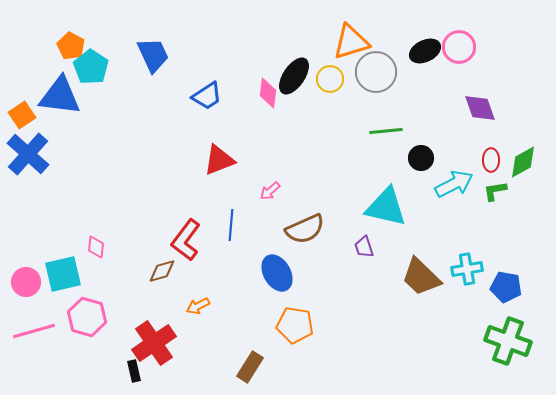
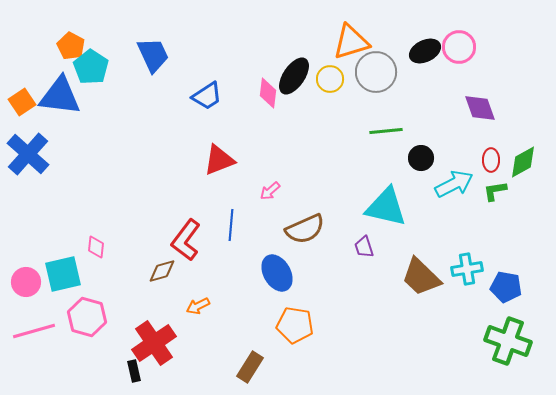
orange square at (22, 115): moved 13 px up
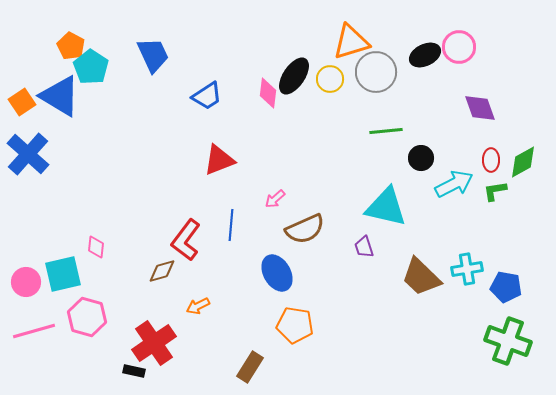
black ellipse at (425, 51): moved 4 px down
blue triangle at (60, 96): rotated 24 degrees clockwise
pink arrow at (270, 191): moved 5 px right, 8 px down
black rectangle at (134, 371): rotated 65 degrees counterclockwise
